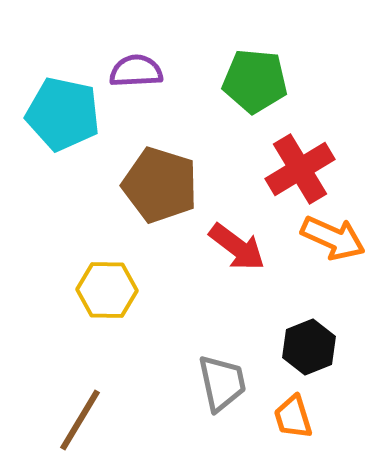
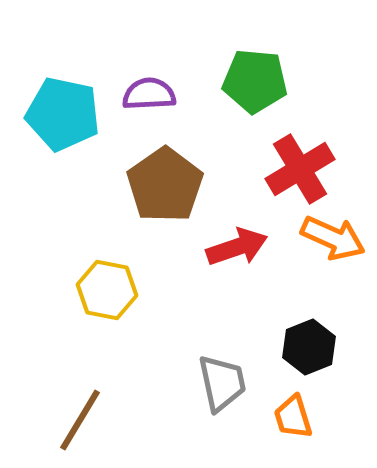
purple semicircle: moved 13 px right, 23 px down
brown pentagon: moved 5 px right; rotated 20 degrees clockwise
red arrow: rotated 56 degrees counterclockwise
yellow hexagon: rotated 10 degrees clockwise
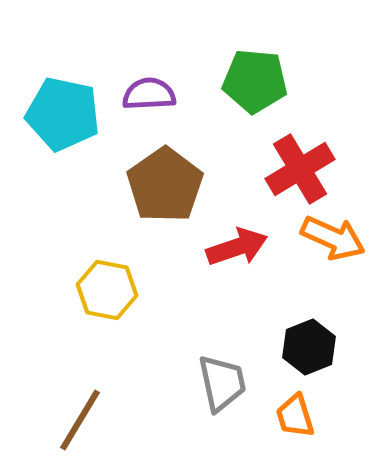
orange trapezoid: moved 2 px right, 1 px up
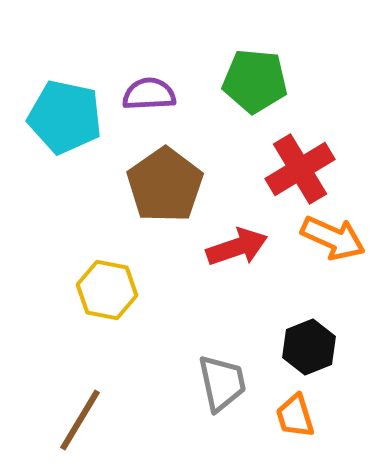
cyan pentagon: moved 2 px right, 3 px down
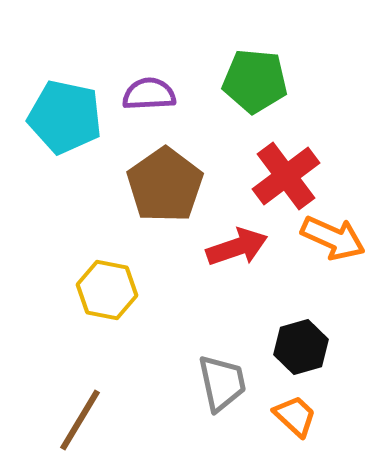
red cross: moved 14 px left, 7 px down; rotated 6 degrees counterclockwise
black hexagon: moved 8 px left; rotated 6 degrees clockwise
orange trapezoid: rotated 150 degrees clockwise
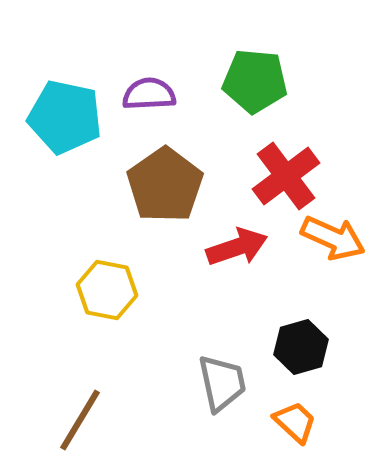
orange trapezoid: moved 6 px down
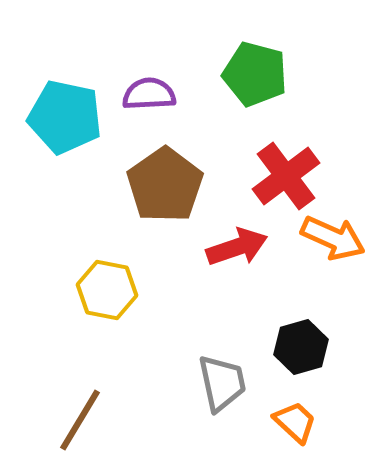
green pentagon: moved 7 px up; rotated 10 degrees clockwise
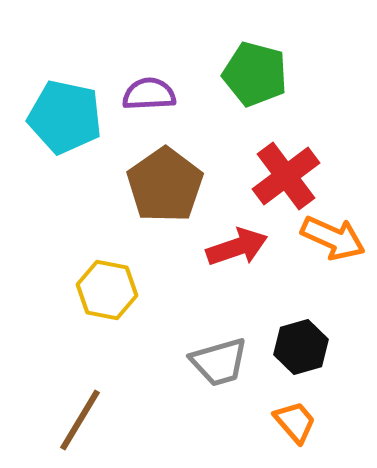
gray trapezoid: moved 3 px left, 21 px up; rotated 86 degrees clockwise
orange trapezoid: rotated 6 degrees clockwise
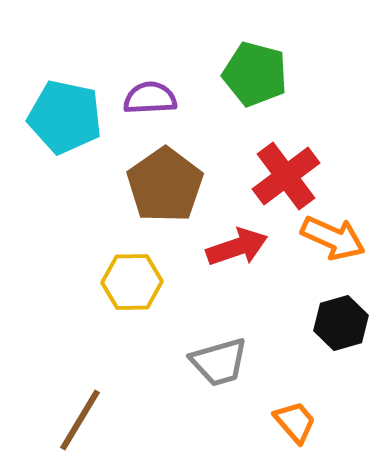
purple semicircle: moved 1 px right, 4 px down
yellow hexagon: moved 25 px right, 8 px up; rotated 12 degrees counterclockwise
black hexagon: moved 40 px right, 24 px up
